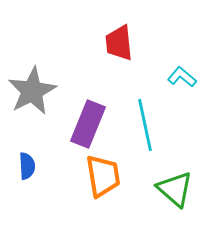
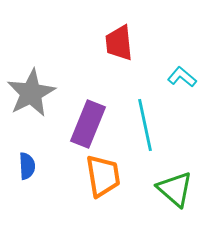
gray star: moved 1 px left, 2 px down
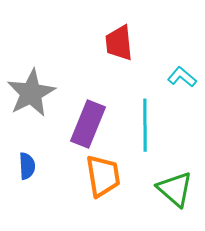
cyan line: rotated 12 degrees clockwise
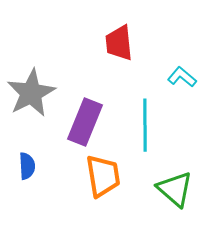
purple rectangle: moved 3 px left, 2 px up
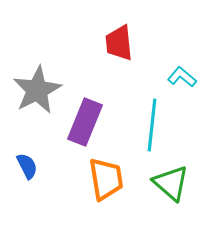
gray star: moved 6 px right, 3 px up
cyan line: moved 7 px right; rotated 6 degrees clockwise
blue semicircle: rotated 24 degrees counterclockwise
orange trapezoid: moved 3 px right, 3 px down
green triangle: moved 4 px left, 6 px up
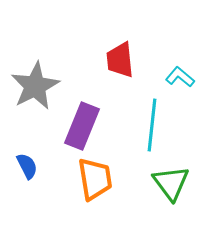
red trapezoid: moved 1 px right, 17 px down
cyan L-shape: moved 2 px left
gray star: moved 2 px left, 4 px up
purple rectangle: moved 3 px left, 4 px down
orange trapezoid: moved 11 px left
green triangle: rotated 12 degrees clockwise
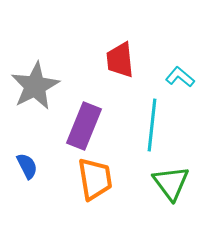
purple rectangle: moved 2 px right
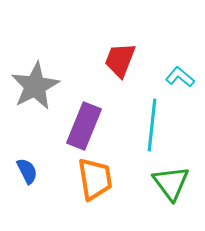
red trapezoid: rotated 27 degrees clockwise
blue semicircle: moved 5 px down
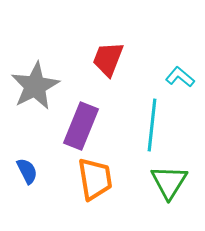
red trapezoid: moved 12 px left, 1 px up
purple rectangle: moved 3 px left
green triangle: moved 2 px left, 1 px up; rotated 9 degrees clockwise
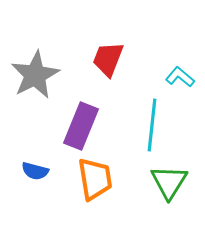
gray star: moved 11 px up
blue semicircle: moved 8 px right; rotated 132 degrees clockwise
